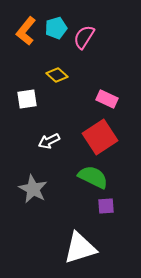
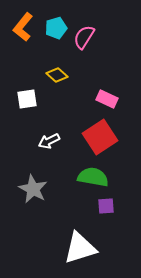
orange L-shape: moved 3 px left, 4 px up
green semicircle: rotated 16 degrees counterclockwise
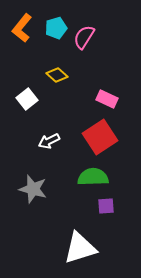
orange L-shape: moved 1 px left, 1 px down
white square: rotated 30 degrees counterclockwise
green semicircle: rotated 12 degrees counterclockwise
gray star: rotated 12 degrees counterclockwise
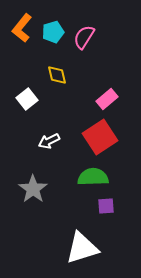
cyan pentagon: moved 3 px left, 4 px down
yellow diamond: rotated 35 degrees clockwise
pink rectangle: rotated 65 degrees counterclockwise
gray star: rotated 20 degrees clockwise
white triangle: moved 2 px right
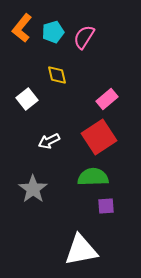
red square: moved 1 px left
white triangle: moved 1 px left, 2 px down; rotated 6 degrees clockwise
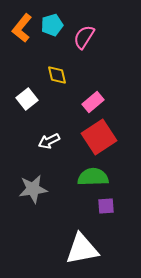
cyan pentagon: moved 1 px left, 7 px up
pink rectangle: moved 14 px left, 3 px down
gray star: rotated 28 degrees clockwise
white triangle: moved 1 px right, 1 px up
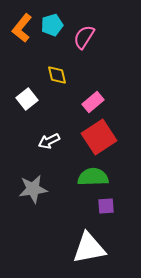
white triangle: moved 7 px right, 1 px up
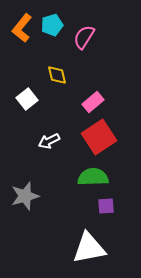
gray star: moved 8 px left, 7 px down; rotated 8 degrees counterclockwise
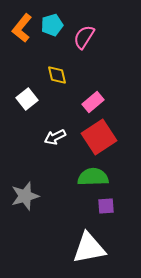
white arrow: moved 6 px right, 4 px up
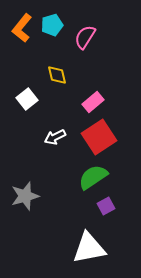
pink semicircle: moved 1 px right
green semicircle: rotated 32 degrees counterclockwise
purple square: rotated 24 degrees counterclockwise
